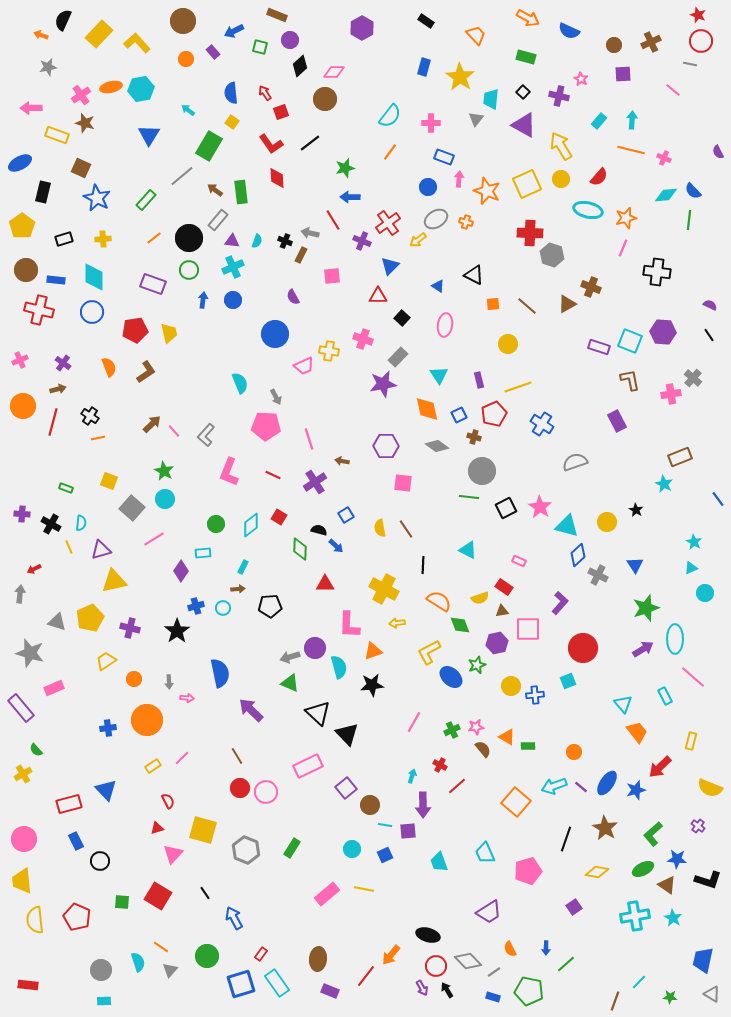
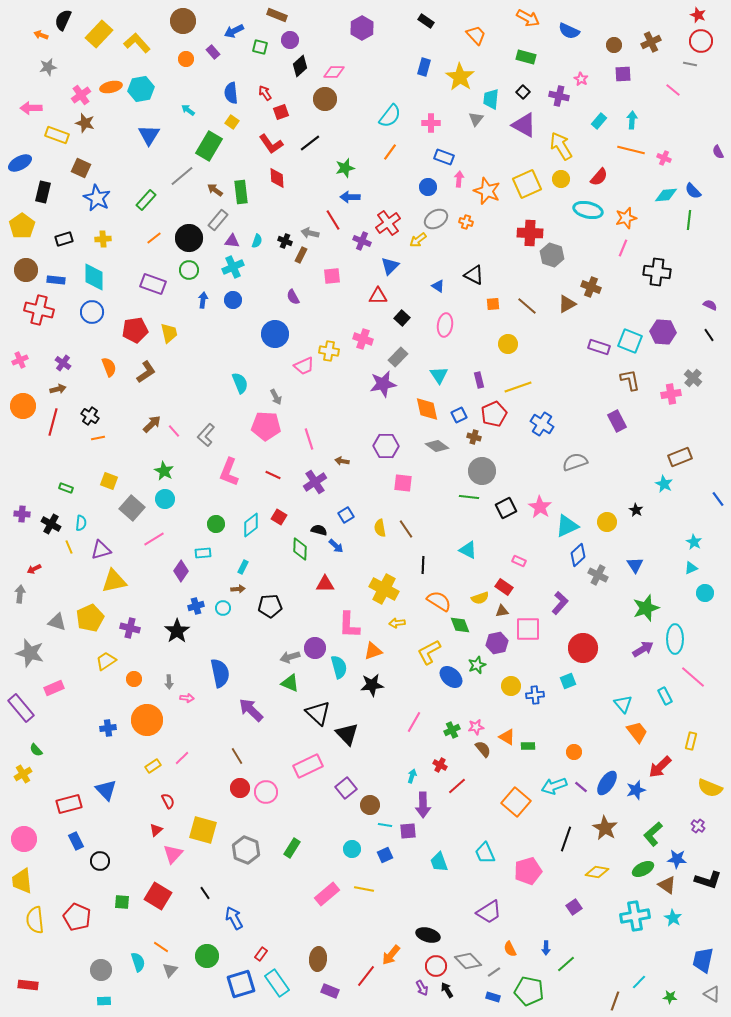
cyan triangle at (567, 526): rotated 40 degrees counterclockwise
red triangle at (157, 828): moved 1 px left, 2 px down; rotated 24 degrees counterclockwise
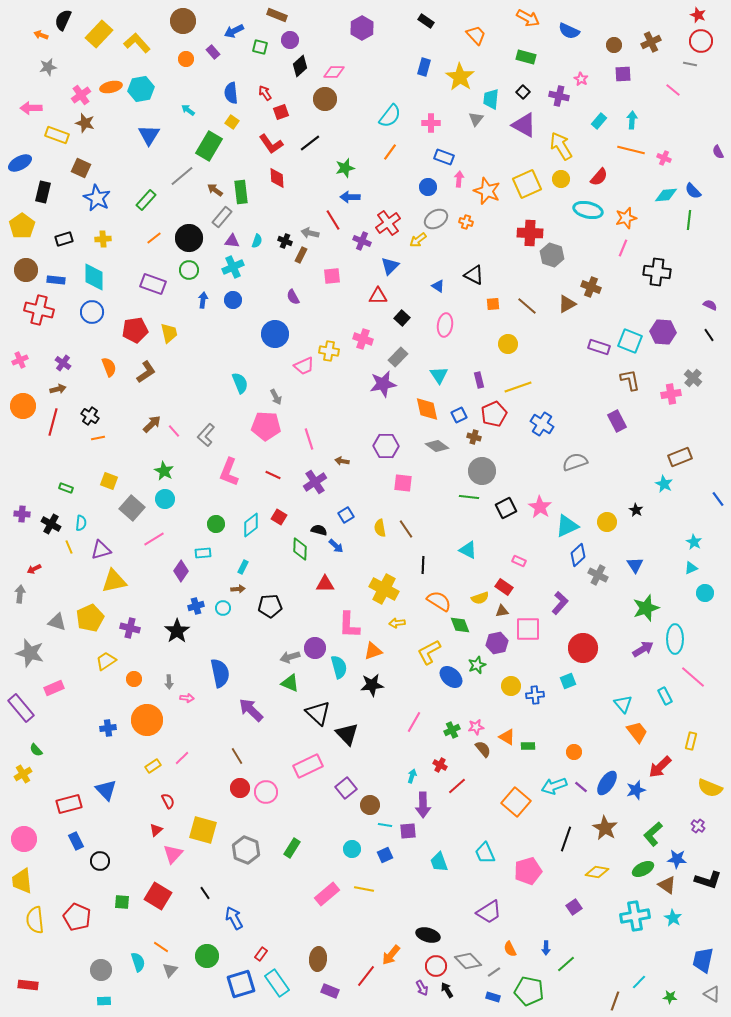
gray rectangle at (218, 220): moved 4 px right, 3 px up
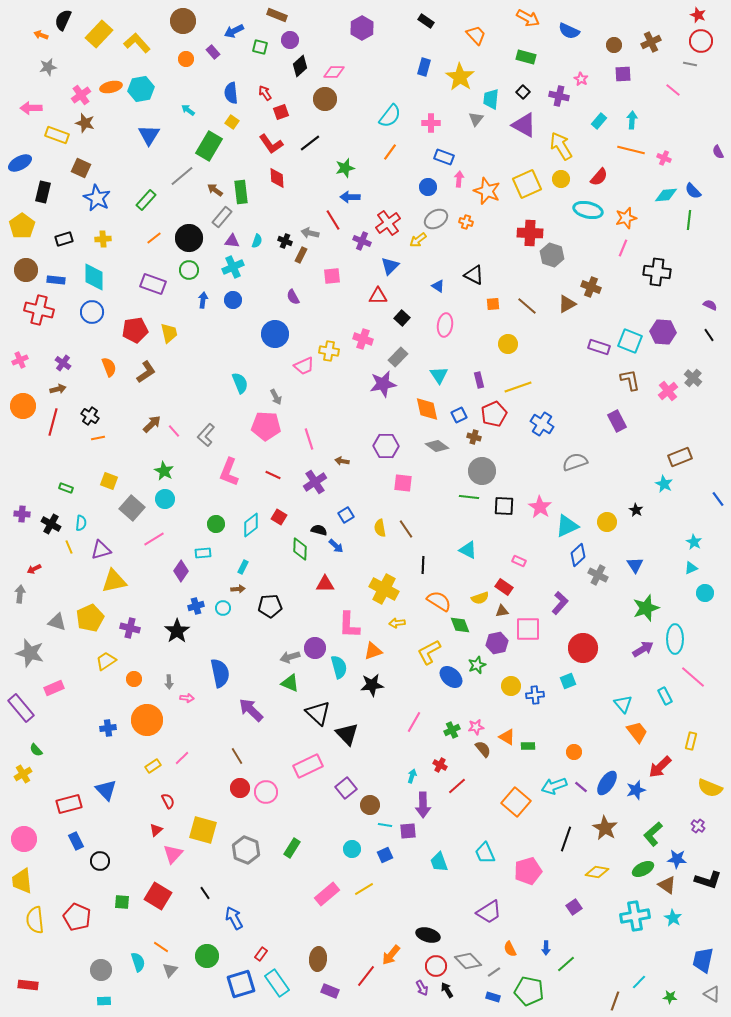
pink cross at (671, 394): moved 3 px left, 3 px up; rotated 30 degrees counterclockwise
black square at (506, 508): moved 2 px left, 2 px up; rotated 30 degrees clockwise
yellow line at (364, 889): rotated 42 degrees counterclockwise
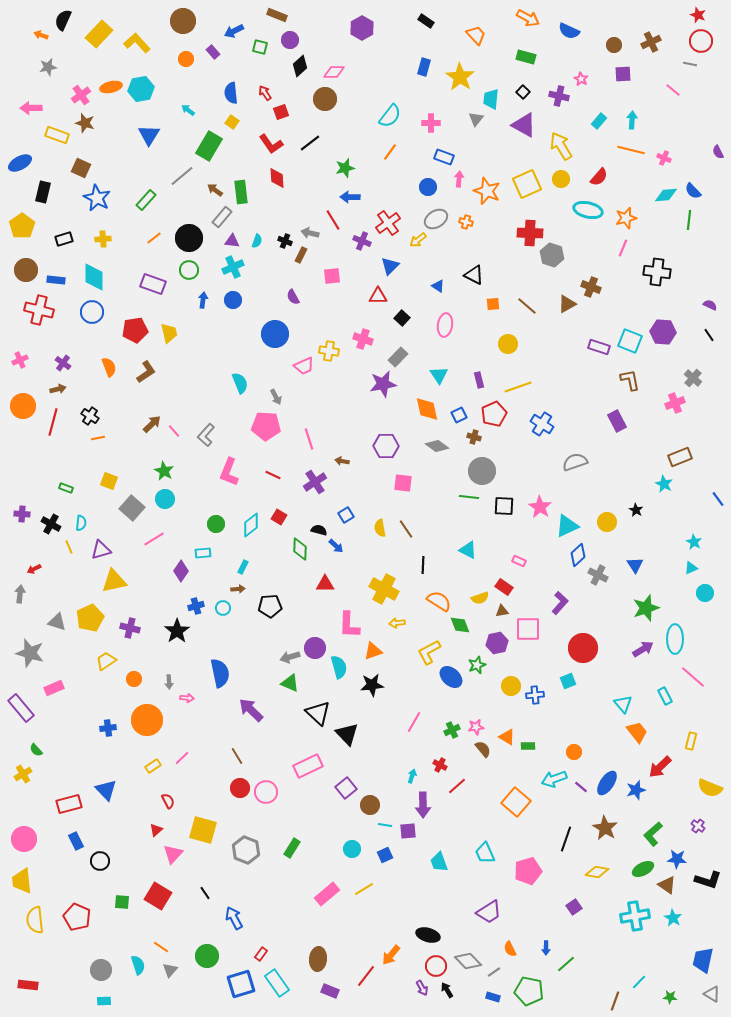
pink cross at (668, 391): moved 7 px right, 12 px down; rotated 18 degrees clockwise
cyan arrow at (554, 786): moved 7 px up
cyan semicircle at (138, 962): moved 3 px down
